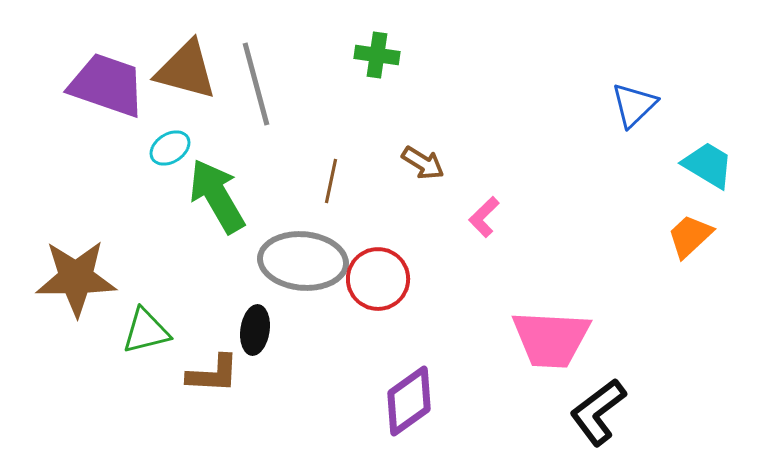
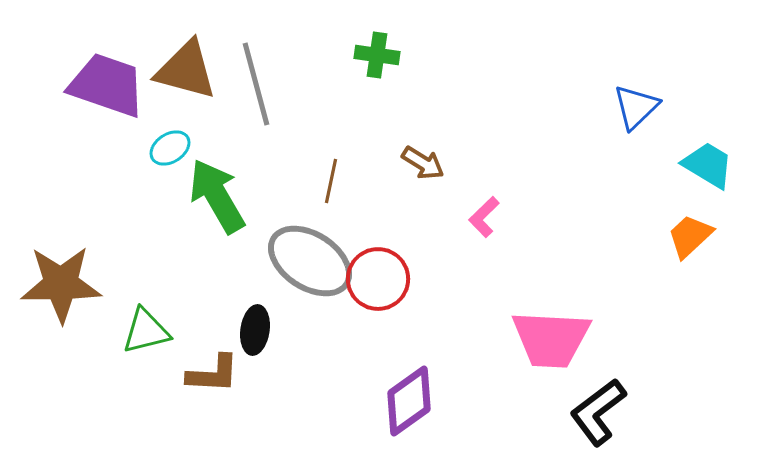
blue triangle: moved 2 px right, 2 px down
gray ellipse: moved 7 px right; rotated 28 degrees clockwise
brown star: moved 15 px left, 6 px down
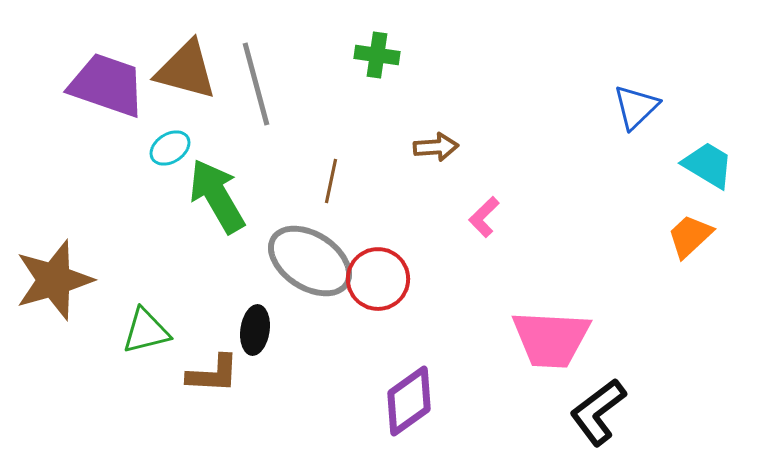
brown arrow: moved 13 px right, 16 px up; rotated 36 degrees counterclockwise
brown star: moved 7 px left, 4 px up; rotated 16 degrees counterclockwise
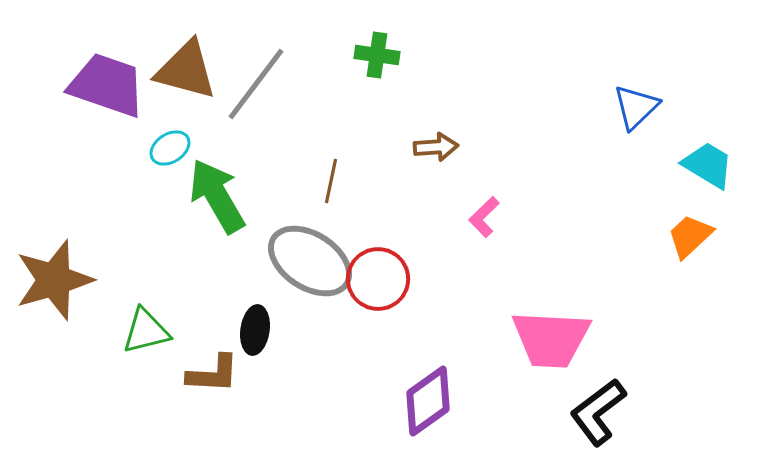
gray line: rotated 52 degrees clockwise
purple diamond: moved 19 px right
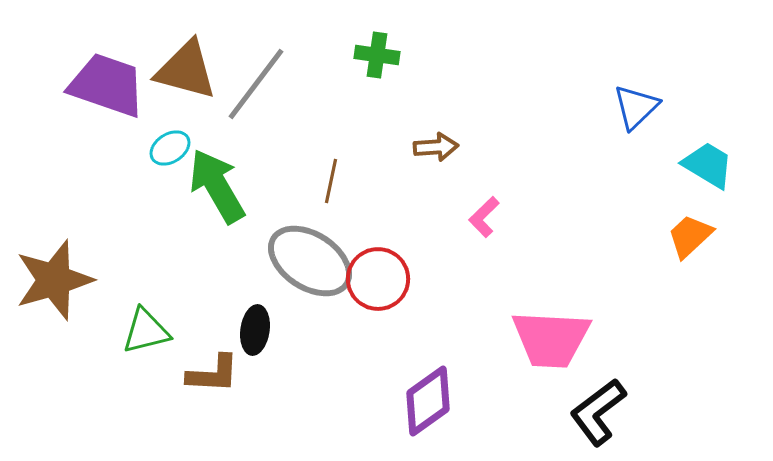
green arrow: moved 10 px up
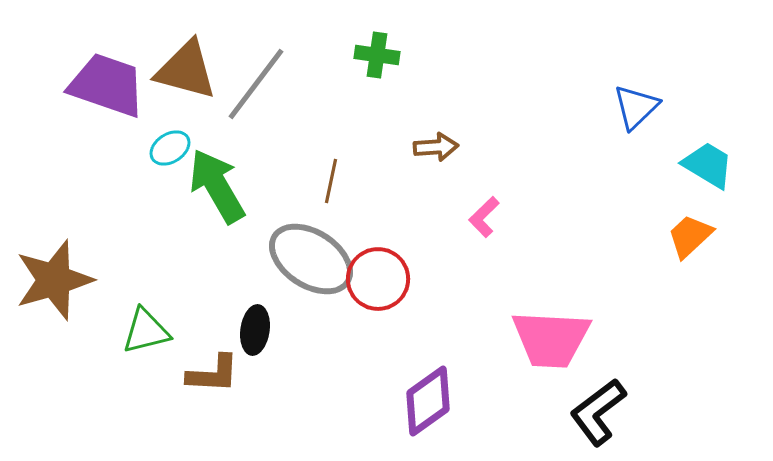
gray ellipse: moved 1 px right, 2 px up
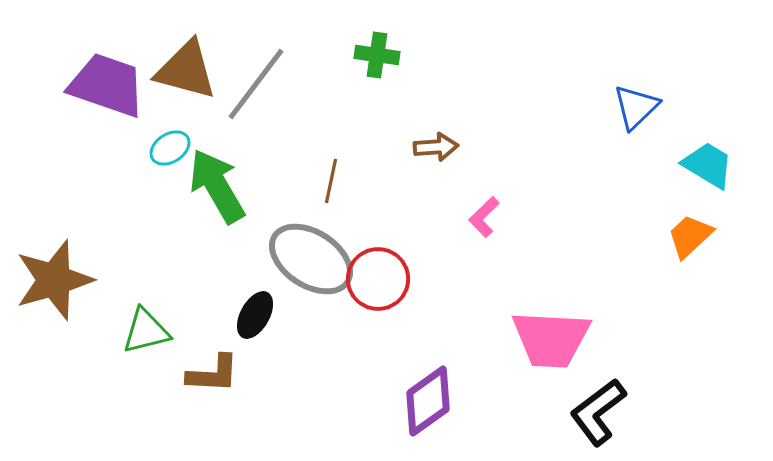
black ellipse: moved 15 px up; rotated 21 degrees clockwise
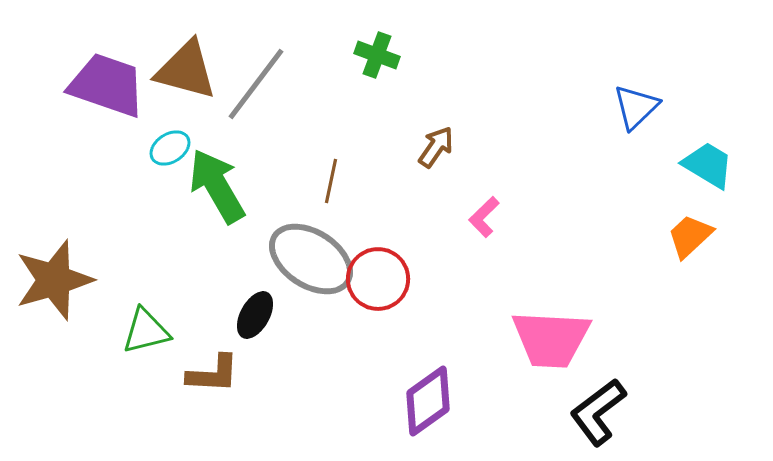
green cross: rotated 12 degrees clockwise
brown arrow: rotated 51 degrees counterclockwise
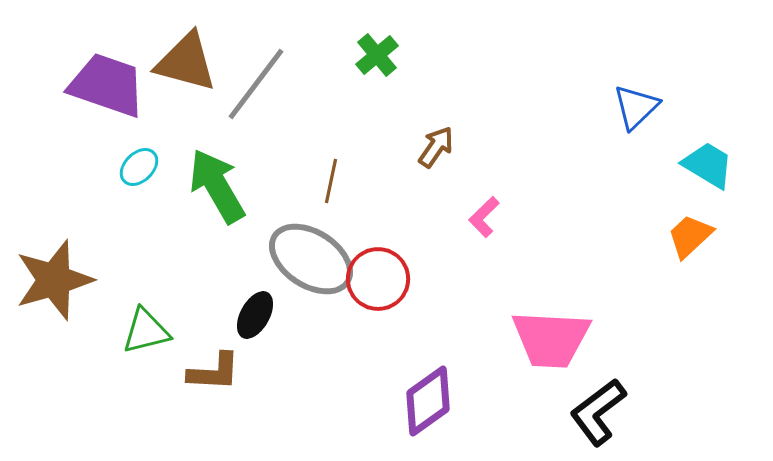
green cross: rotated 30 degrees clockwise
brown triangle: moved 8 px up
cyan ellipse: moved 31 px left, 19 px down; rotated 12 degrees counterclockwise
brown L-shape: moved 1 px right, 2 px up
